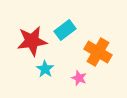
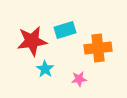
cyan rectangle: rotated 20 degrees clockwise
orange cross: moved 4 px up; rotated 36 degrees counterclockwise
pink star: moved 1 px down; rotated 28 degrees counterclockwise
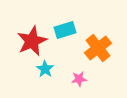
red star: rotated 16 degrees counterclockwise
orange cross: rotated 32 degrees counterclockwise
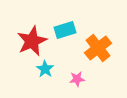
pink star: moved 2 px left
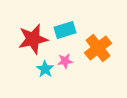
red star: moved 1 px right, 2 px up; rotated 12 degrees clockwise
pink star: moved 12 px left, 18 px up
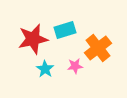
pink star: moved 10 px right, 5 px down
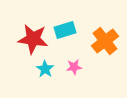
red star: rotated 20 degrees clockwise
orange cross: moved 7 px right, 7 px up
pink star: moved 1 px left, 1 px down
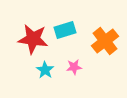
cyan star: moved 1 px down
